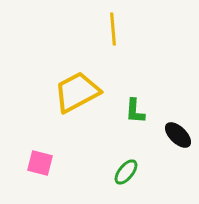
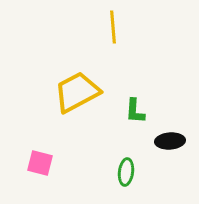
yellow line: moved 2 px up
black ellipse: moved 8 px left, 6 px down; rotated 48 degrees counterclockwise
green ellipse: rotated 32 degrees counterclockwise
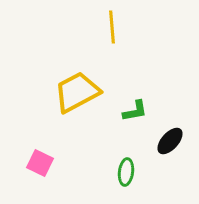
yellow line: moved 1 px left
green L-shape: rotated 104 degrees counterclockwise
black ellipse: rotated 44 degrees counterclockwise
pink square: rotated 12 degrees clockwise
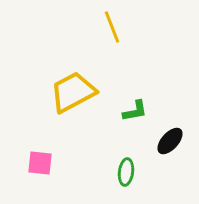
yellow line: rotated 16 degrees counterclockwise
yellow trapezoid: moved 4 px left
pink square: rotated 20 degrees counterclockwise
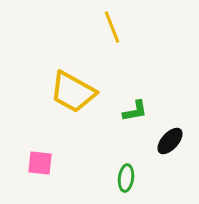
yellow trapezoid: rotated 123 degrees counterclockwise
green ellipse: moved 6 px down
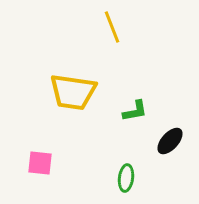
yellow trapezoid: rotated 21 degrees counterclockwise
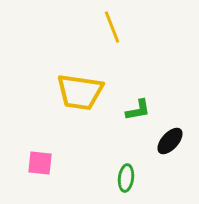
yellow trapezoid: moved 7 px right
green L-shape: moved 3 px right, 1 px up
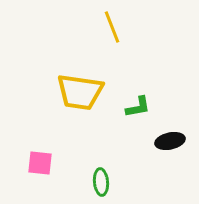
green L-shape: moved 3 px up
black ellipse: rotated 36 degrees clockwise
green ellipse: moved 25 px left, 4 px down; rotated 12 degrees counterclockwise
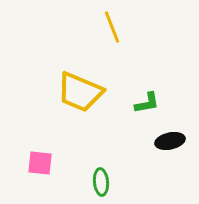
yellow trapezoid: rotated 15 degrees clockwise
green L-shape: moved 9 px right, 4 px up
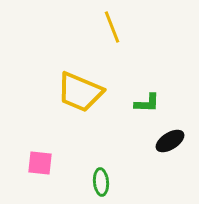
green L-shape: rotated 12 degrees clockwise
black ellipse: rotated 20 degrees counterclockwise
